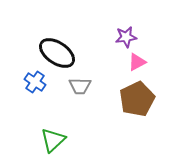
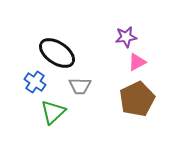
green triangle: moved 28 px up
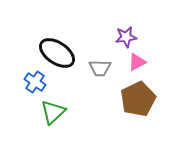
gray trapezoid: moved 20 px right, 18 px up
brown pentagon: moved 1 px right
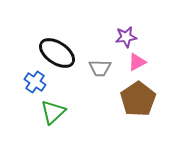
brown pentagon: rotated 8 degrees counterclockwise
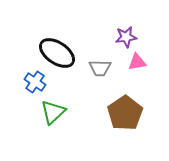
pink triangle: rotated 18 degrees clockwise
brown pentagon: moved 13 px left, 14 px down
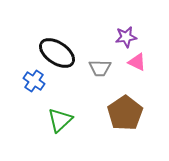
pink triangle: rotated 36 degrees clockwise
blue cross: moved 1 px left, 1 px up
green triangle: moved 7 px right, 8 px down
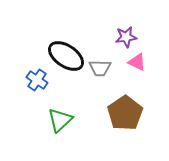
black ellipse: moved 9 px right, 3 px down
blue cross: moved 3 px right, 1 px up
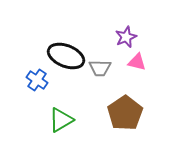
purple star: rotated 15 degrees counterclockwise
black ellipse: rotated 12 degrees counterclockwise
pink triangle: rotated 12 degrees counterclockwise
green triangle: moved 1 px right; rotated 12 degrees clockwise
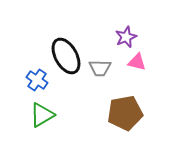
black ellipse: rotated 39 degrees clockwise
brown pentagon: rotated 24 degrees clockwise
green triangle: moved 19 px left, 5 px up
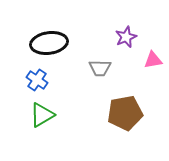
black ellipse: moved 17 px left, 13 px up; rotated 69 degrees counterclockwise
pink triangle: moved 16 px right, 2 px up; rotated 24 degrees counterclockwise
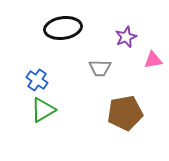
black ellipse: moved 14 px right, 15 px up
green triangle: moved 1 px right, 5 px up
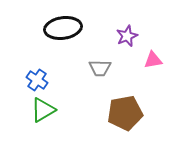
purple star: moved 1 px right, 1 px up
